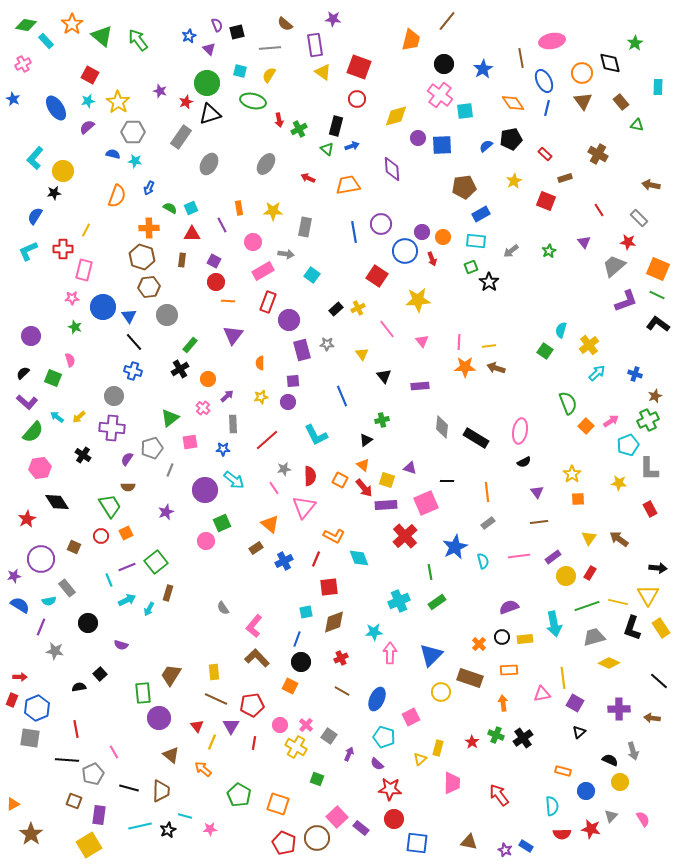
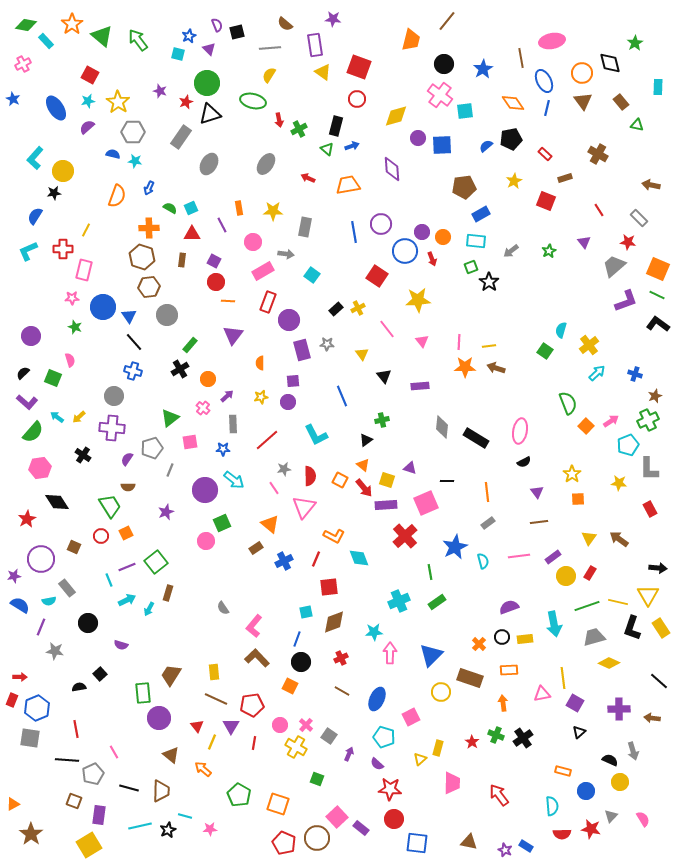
cyan square at (240, 71): moved 62 px left, 17 px up
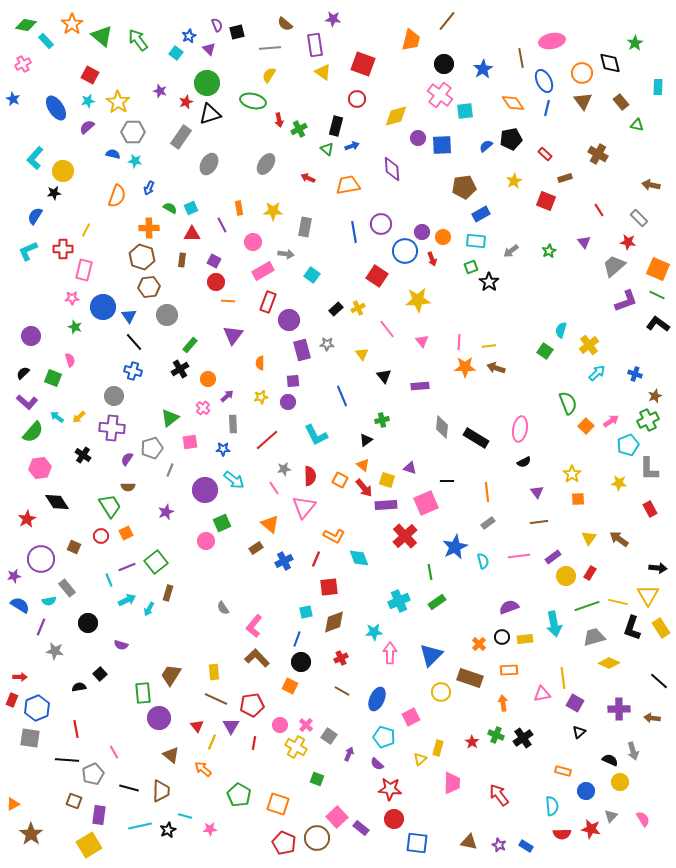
cyan square at (178, 54): moved 2 px left, 1 px up; rotated 24 degrees clockwise
red square at (359, 67): moved 4 px right, 3 px up
pink ellipse at (520, 431): moved 2 px up
purple star at (505, 850): moved 6 px left, 5 px up
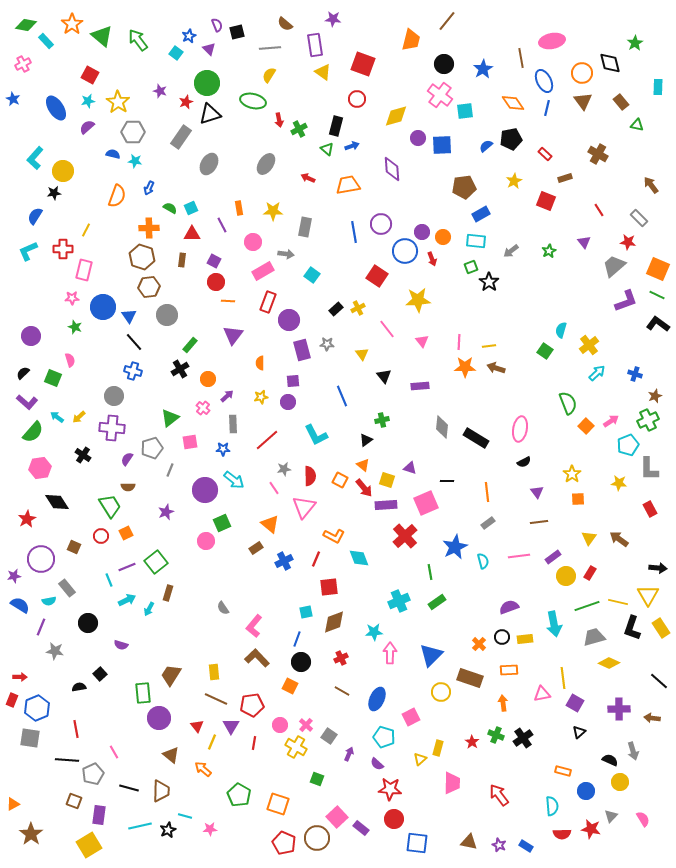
brown arrow at (651, 185): rotated 42 degrees clockwise
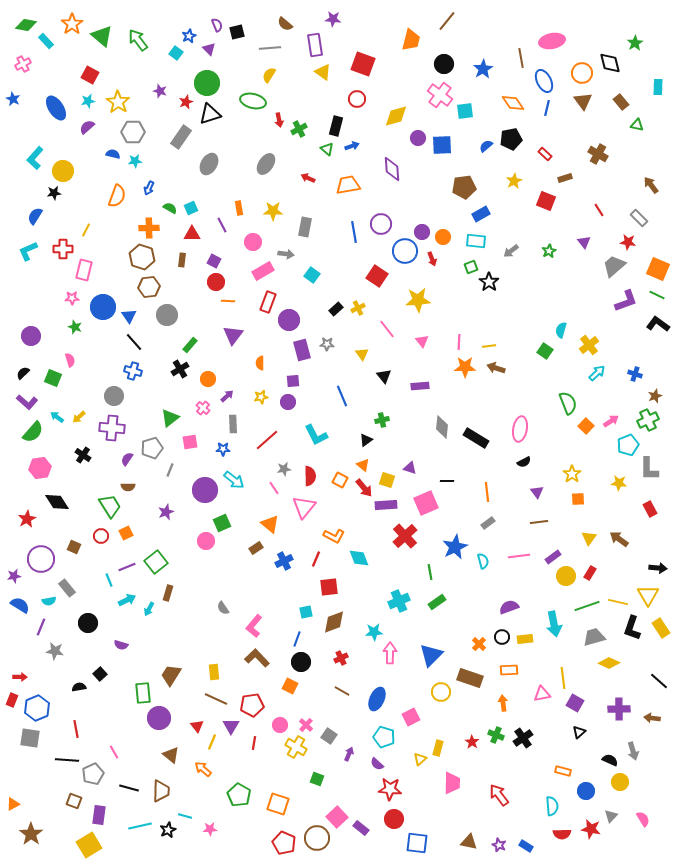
cyan star at (135, 161): rotated 16 degrees counterclockwise
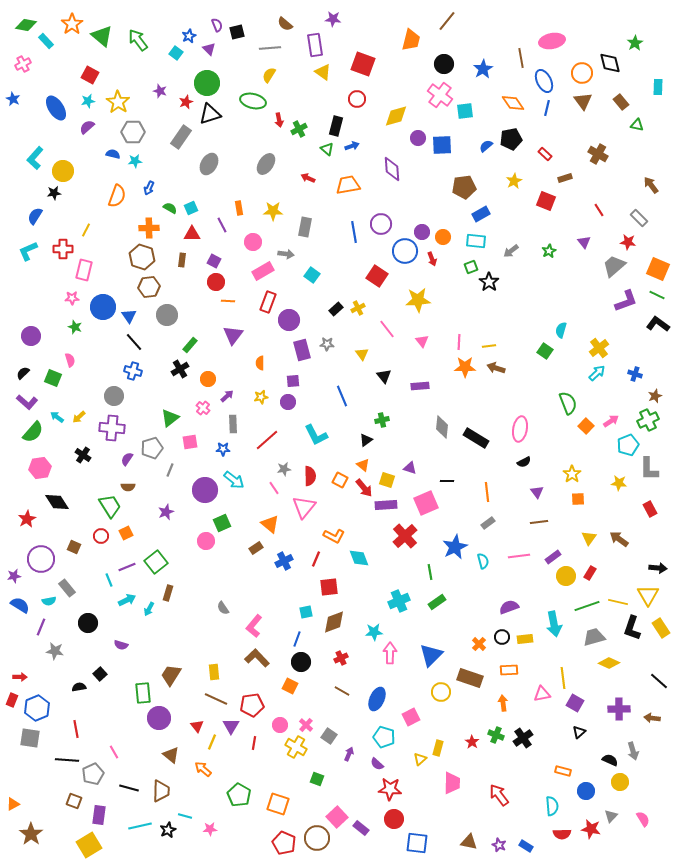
yellow cross at (589, 345): moved 10 px right, 3 px down
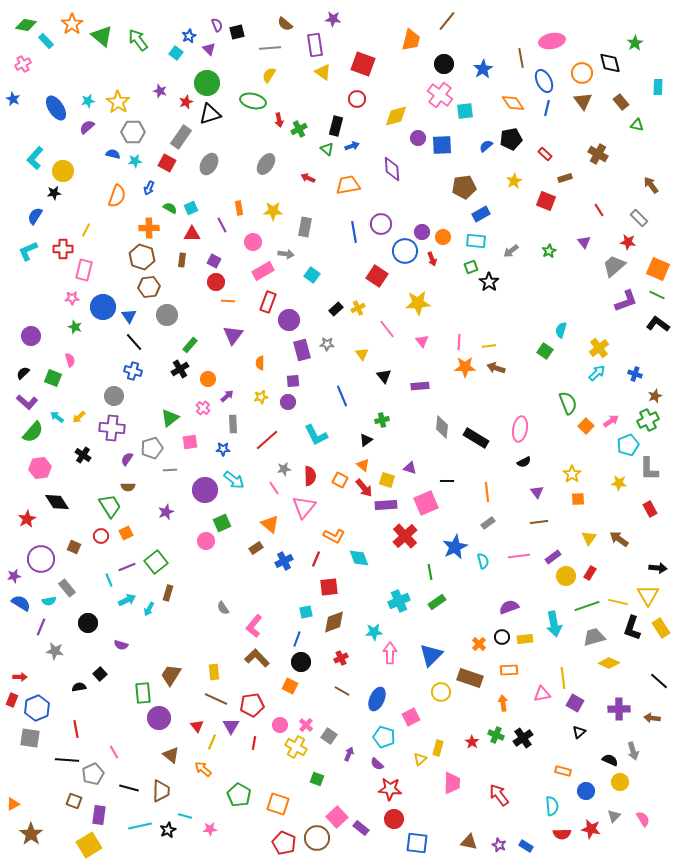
red square at (90, 75): moved 77 px right, 88 px down
yellow star at (418, 300): moved 3 px down
gray line at (170, 470): rotated 64 degrees clockwise
blue semicircle at (20, 605): moved 1 px right, 2 px up
gray triangle at (611, 816): moved 3 px right
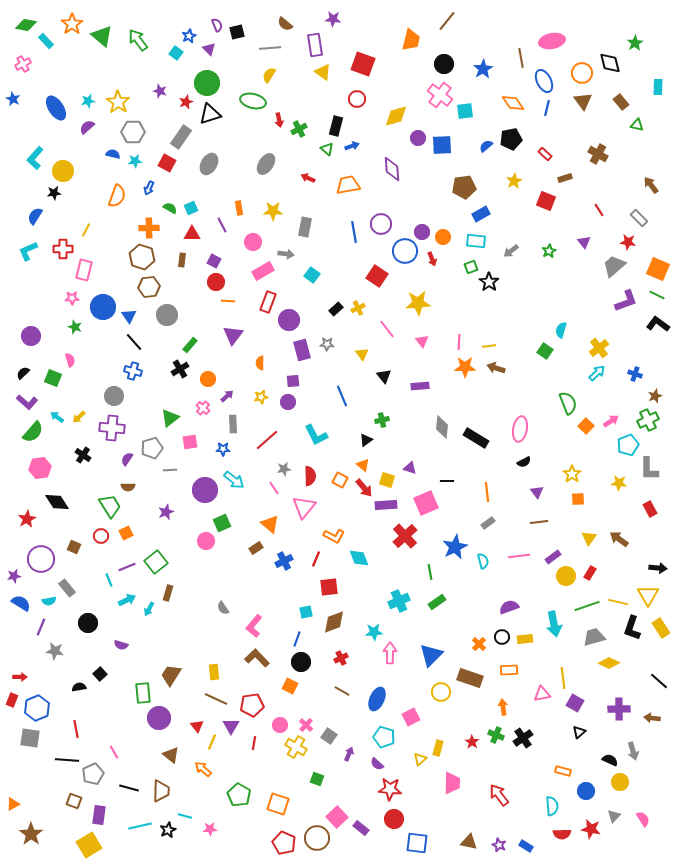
orange arrow at (503, 703): moved 4 px down
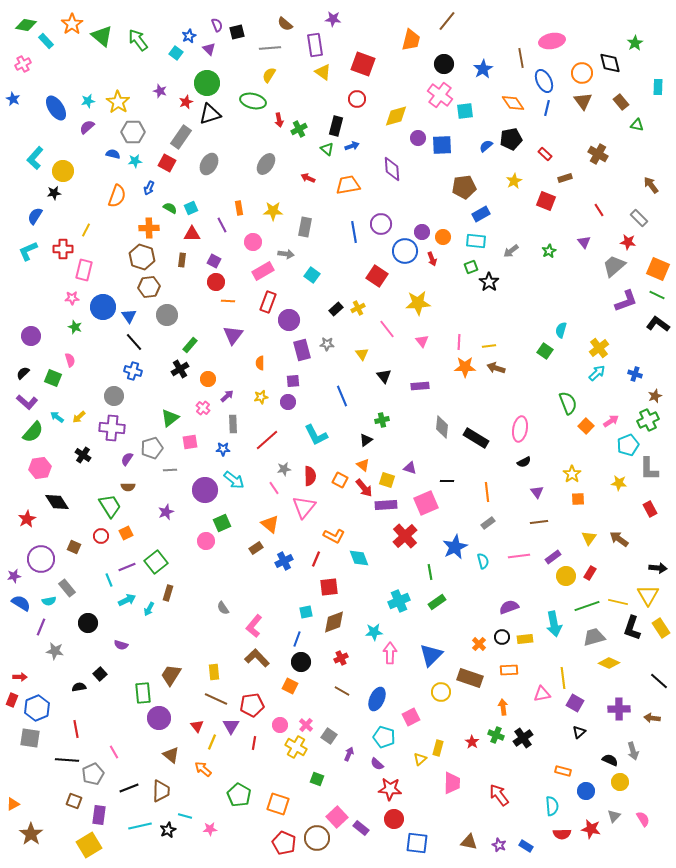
black line at (129, 788): rotated 36 degrees counterclockwise
